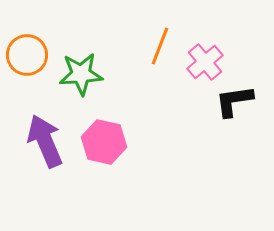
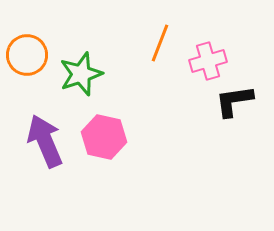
orange line: moved 3 px up
pink cross: moved 3 px right, 1 px up; rotated 24 degrees clockwise
green star: rotated 15 degrees counterclockwise
pink hexagon: moved 5 px up
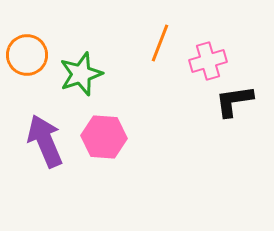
pink hexagon: rotated 9 degrees counterclockwise
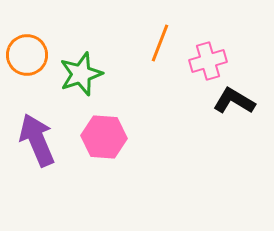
black L-shape: rotated 39 degrees clockwise
purple arrow: moved 8 px left, 1 px up
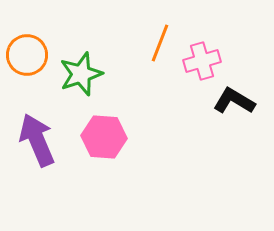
pink cross: moved 6 px left
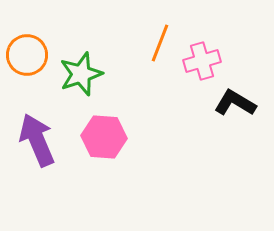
black L-shape: moved 1 px right, 2 px down
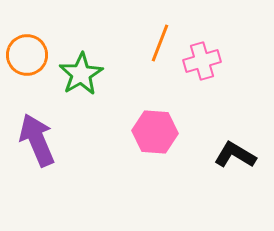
green star: rotated 12 degrees counterclockwise
black L-shape: moved 52 px down
pink hexagon: moved 51 px right, 5 px up
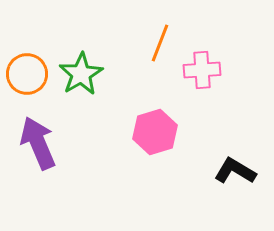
orange circle: moved 19 px down
pink cross: moved 9 px down; rotated 12 degrees clockwise
pink hexagon: rotated 21 degrees counterclockwise
purple arrow: moved 1 px right, 3 px down
black L-shape: moved 16 px down
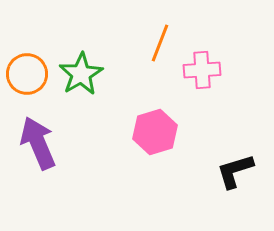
black L-shape: rotated 48 degrees counterclockwise
